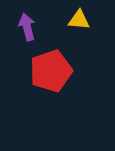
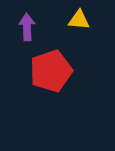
purple arrow: rotated 12 degrees clockwise
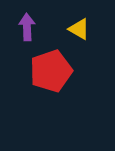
yellow triangle: moved 9 px down; rotated 25 degrees clockwise
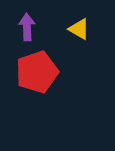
red pentagon: moved 14 px left, 1 px down
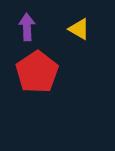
red pentagon: rotated 15 degrees counterclockwise
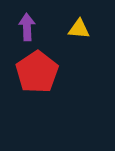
yellow triangle: rotated 25 degrees counterclockwise
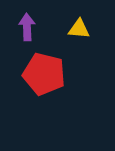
red pentagon: moved 7 px right, 2 px down; rotated 24 degrees counterclockwise
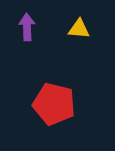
red pentagon: moved 10 px right, 30 px down
